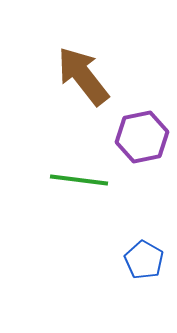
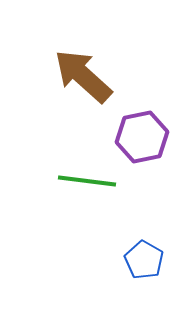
brown arrow: rotated 10 degrees counterclockwise
green line: moved 8 px right, 1 px down
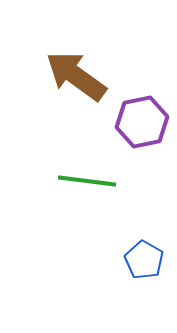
brown arrow: moved 7 px left; rotated 6 degrees counterclockwise
purple hexagon: moved 15 px up
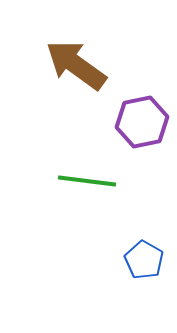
brown arrow: moved 11 px up
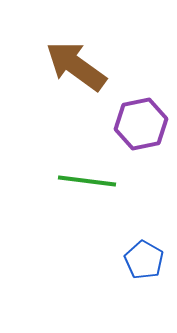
brown arrow: moved 1 px down
purple hexagon: moved 1 px left, 2 px down
